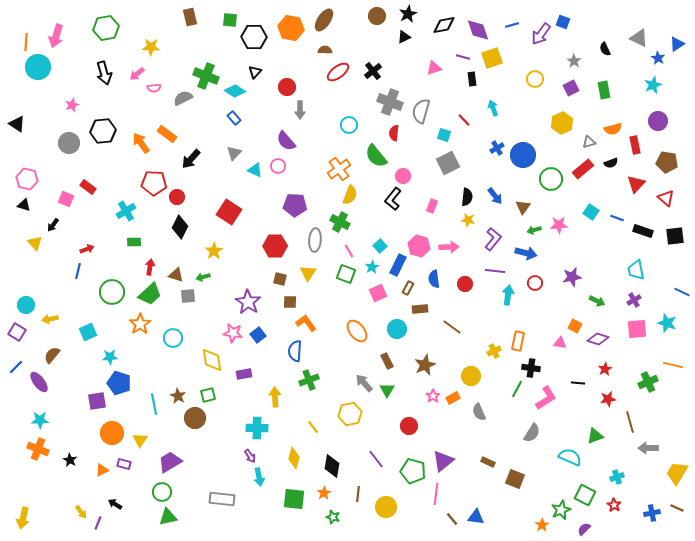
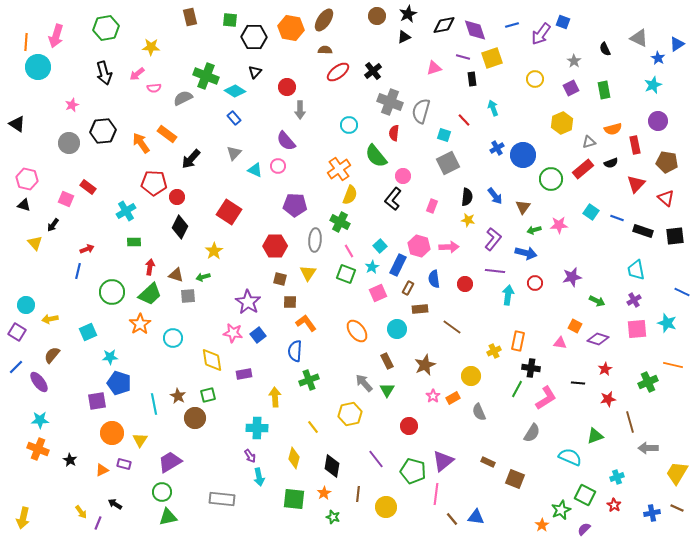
purple diamond at (478, 30): moved 3 px left
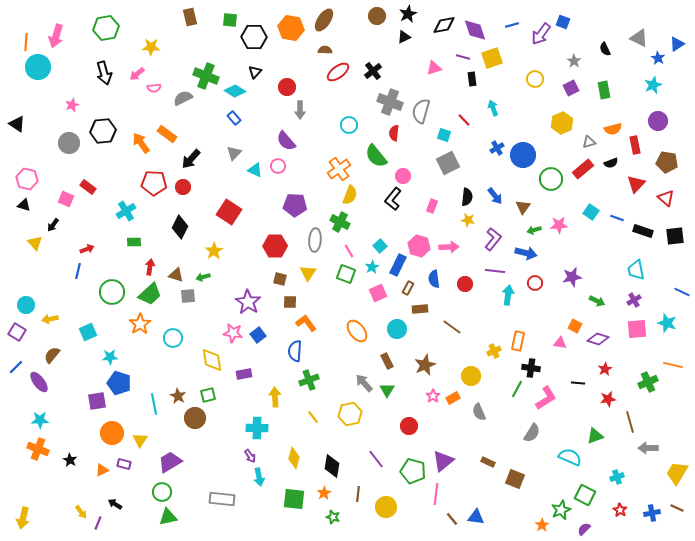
red circle at (177, 197): moved 6 px right, 10 px up
yellow line at (313, 427): moved 10 px up
red star at (614, 505): moved 6 px right, 5 px down
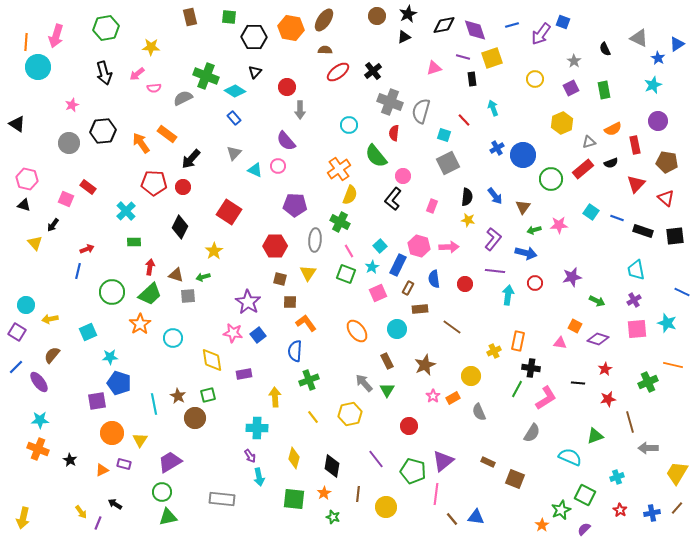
green square at (230, 20): moved 1 px left, 3 px up
orange semicircle at (613, 129): rotated 12 degrees counterclockwise
cyan cross at (126, 211): rotated 12 degrees counterclockwise
brown line at (677, 508): rotated 72 degrees counterclockwise
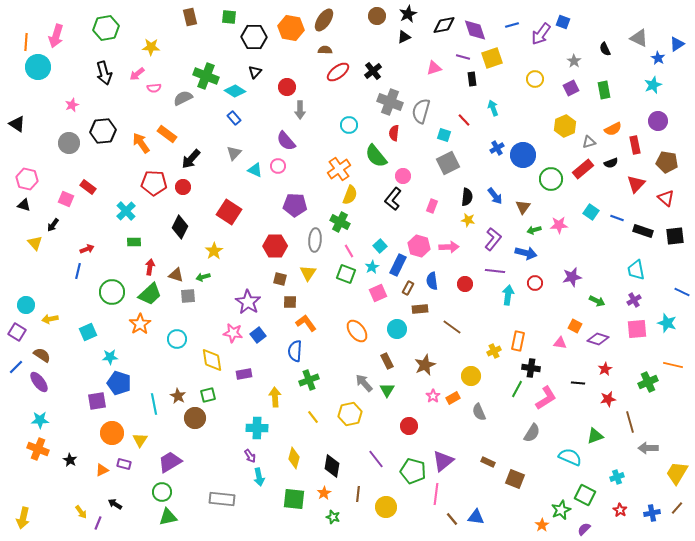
yellow hexagon at (562, 123): moved 3 px right, 3 px down
blue semicircle at (434, 279): moved 2 px left, 2 px down
cyan circle at (173, 338): moved 4 px right, 1 px down
brown semicircle at (52, 355): moved 10 px left; rotated 84 degrees clockwise
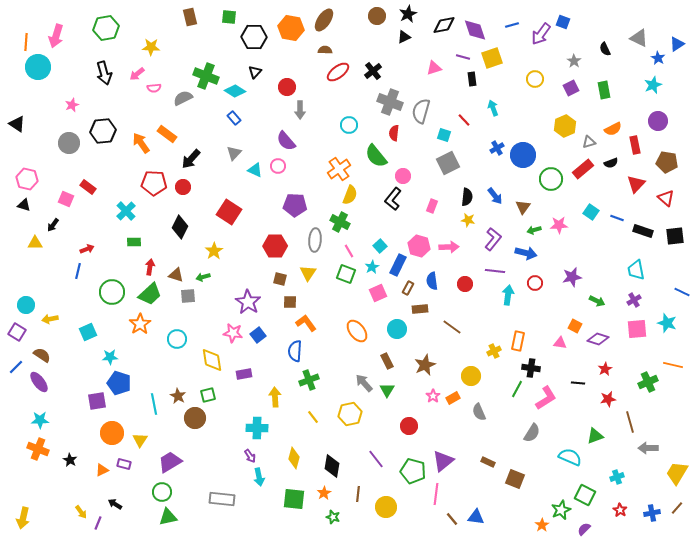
yellow triangle at (35, 243): rotated 49 degrees counterclockwise
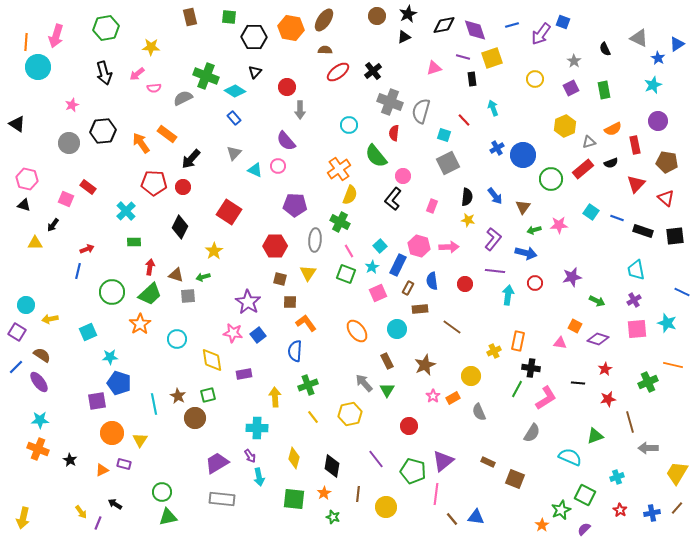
green cross at (309, 380): moved 1 px left, 5 px down
purple trapezoid at (170, 462): moved 47 px right, 1 px down
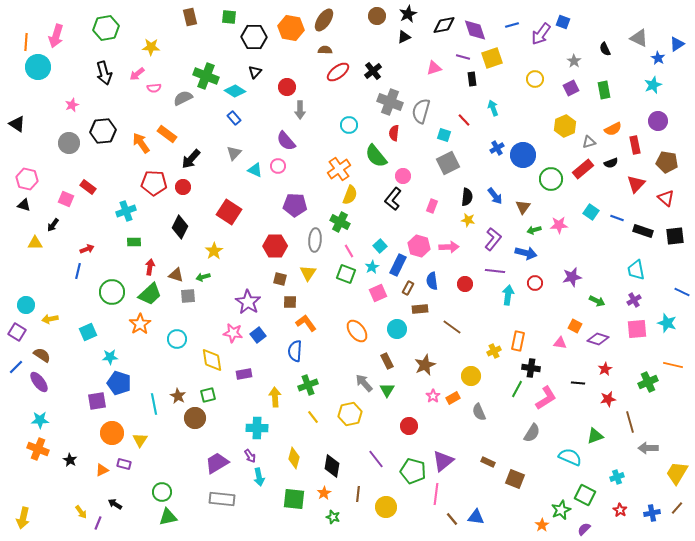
cyan cross at (126, 211): rotated 24 degrees clockwise
